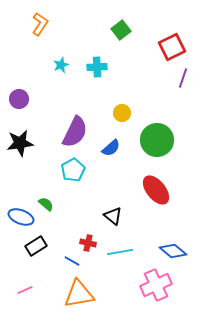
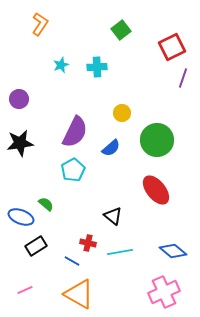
pink cross: moved 8 px right, 7 px down
orange triangle: rotated 40 degrees clockwise
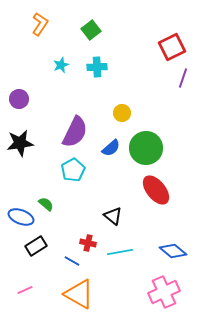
green square: moved 30 px left
green circle: moved 11 px left, 8 px down
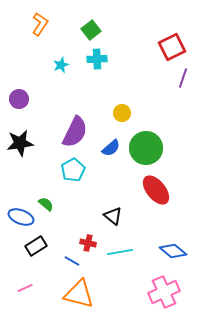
cyan cross: moved 8 px up
pink line: moved 2 px up
orange triangle: rotated 16 degrees counterclockwise
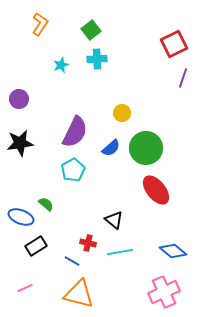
red square: moved 2 px right, 3 px up
black triangle: moved 1 px right, 4 px down
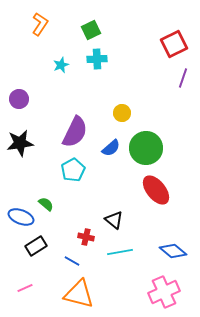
green square: rotated 12 degrees clockwise
red cross: moved 2 px left, 6 px up
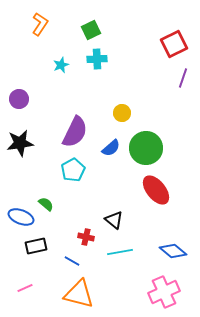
black rectangle: rotated 20 degrees clockwise
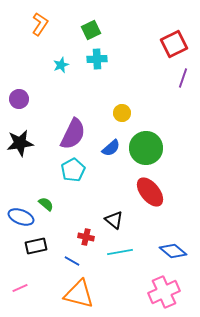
purple semicircle: moved 2 px left, 2 px down
red ellipse: moved 6 px left, 2 px down
pink line: moved 5 px left
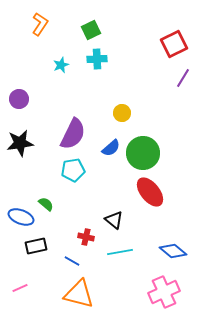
purple line: rotated 12 degrees clockwise
green circle: moved 3 px left, 5 px down
cyan pentagon: rotated 20 degrees clockwise
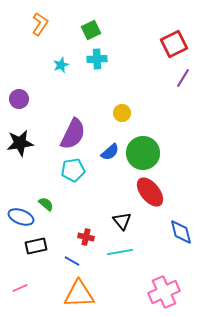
blue semicircle: moved 1 px left, 4 px down
black triangle: moved 8 px right, 1 px down; rotated 12 degrees clockwise
blue diamond: moved 8 px right, 19 px up; rotated 36 degrees clockwise
orange triangle: rotated 16 degrees counterclockwise
